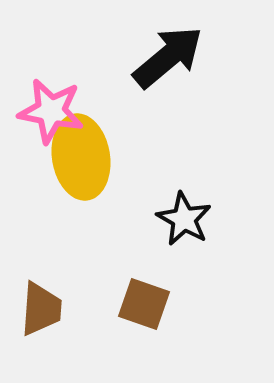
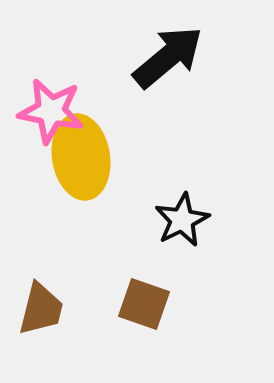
black star: moved 2 px left, 1 px down; rotated 16 degrees clockwise
brown trapezoid: rotated 10 degrees clockwise
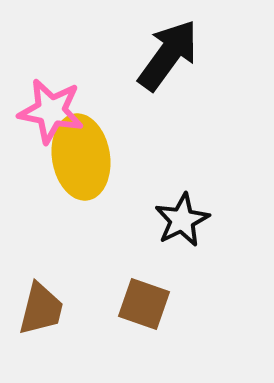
black arrow: moved 2 px up; rotated 14 degrees counterclockwise
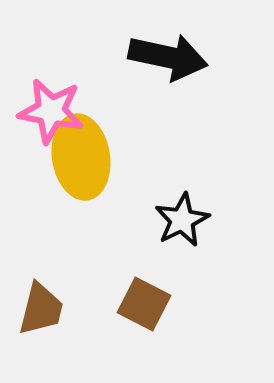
black arrow: moved 2 px down; rotated 66 degrees clockwise
brown square: rotated 8 degrees clockwise
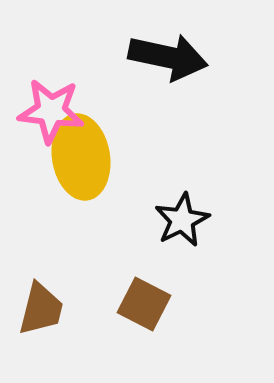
pink star: rotated 4 degrees counterclockwise
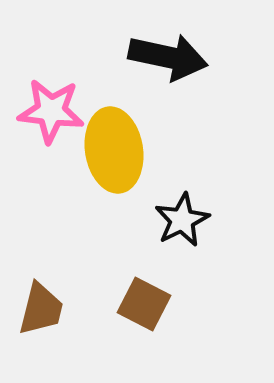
yellow ellipse: moved 33 px right, 7 px up
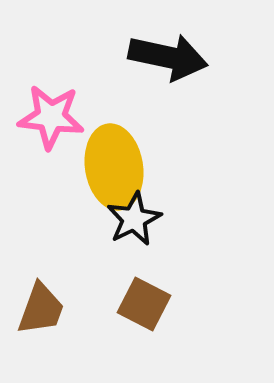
pink star: moved 6 px down
yellow ellipse: moved 17 px down
black star: moved 48 px left, 1 px up
brown trapezoid: rotated 6 degrees clockwise
